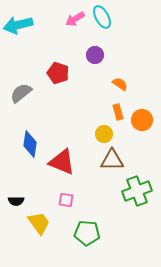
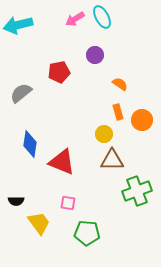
red pentagon: moved 1 px right, 1 px up; rotated 30 degrees counterclockwise
pink square: moved 2 px right, 3 px down
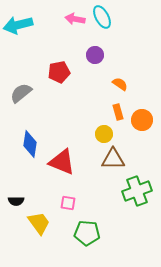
pink arrow: rotated 42 degrees clockwise
brown triangle: moved 1 px right, 1 px up
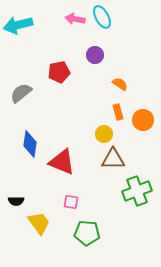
orange circle: moved 1 px right
pink square: moved 3 px right, 1 px up
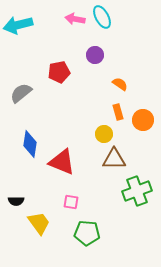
brown triangle: moved 1 px right
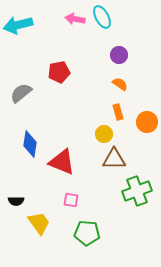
purple circle: moved 24 px right
orange circle: moved 4 px right, 2 px down
pink square: moved 2 px up
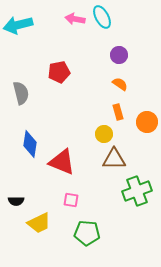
gray semicircle: rotated 115 degrees clockwise
yellow trapezoid: rotated 100 degrees clockwise
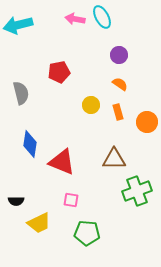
yellow circle: moved 13 px left, 29 px up
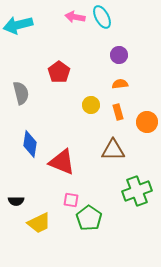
pink arrow: moved 2 px up
red pentagon: rotated 25 degrees counterclockwise
orange semicircle: rotated 42 degrees counterclockwise
brown triangle: moved 1 px left, 9 px up
green pentagon: moved 2 px right, 15 px up; rotated 30 degrees clockwise
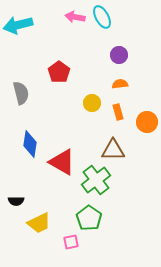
yellow circle: moved 1 px right, 2 px up
red triangle: rotated 8 degrees clockwise
green cross: moved 41 px left, 11 px up; rotated 16 degrees counterclockwise
pink square: moved 42 px down; rotated 21 degrees counterclockwise
